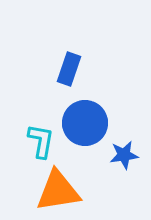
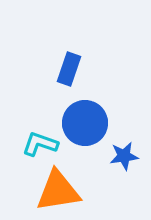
cyan L-shape: moved 1 px left, 3 px down; rotated 81 degrees counterclockwise
blue star: moved 1 px down
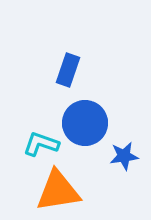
blue rectangle: moved 1 px left, 1 px down
cyan L-shape: moved 1 px right
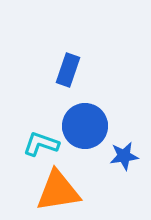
blue circle: moved 3 px down
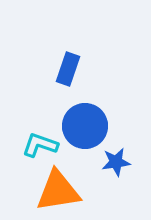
blue rectangle: moved 1 px up
cyan L-shape: moved 1 px left, 1 px down
blue star: moved 8 px left, 6 px down
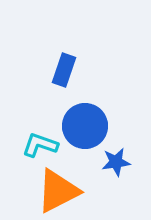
blue rectangle: moved 4 px left, 1 px down
orange triangle: rotated 18 degrees counterclockwise
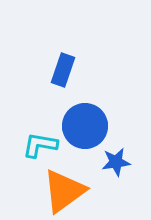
blue rectangle: moved 1 px left
cyan L-shape: rotated 9 degrees counterclockwise
orange triangle: moved 6 px right; rotated 9 degrees counterclockwise
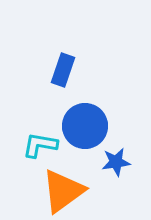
orange triangle: moved 1 px left
